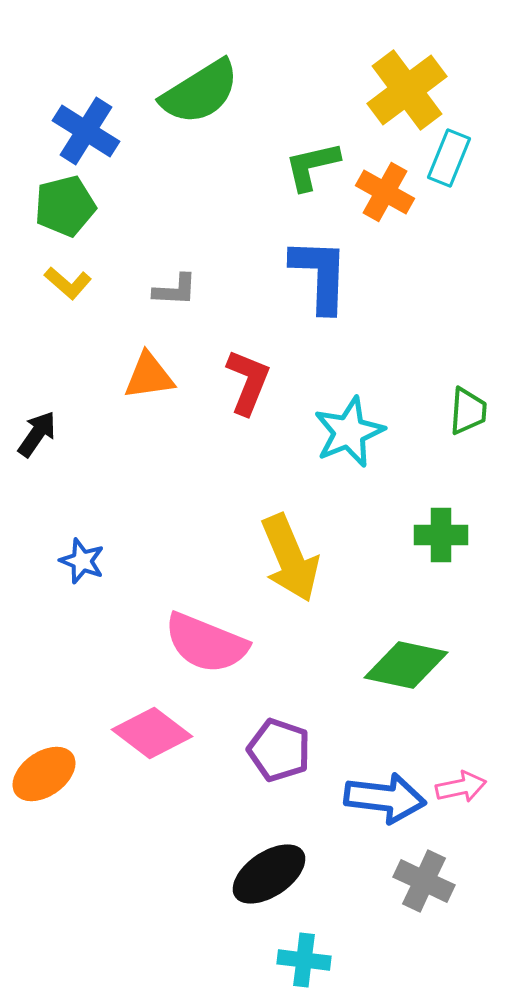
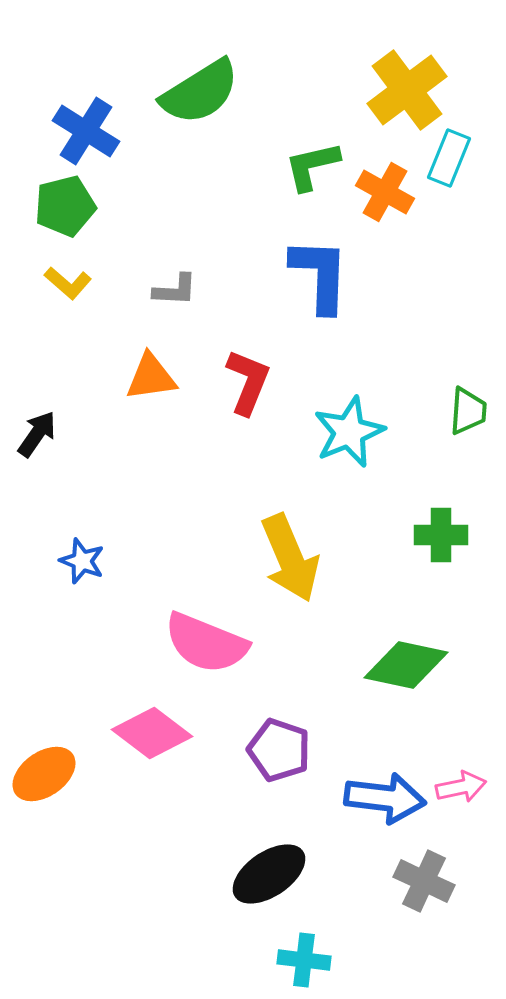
orange triangle: moved 2 px right, 1 px down
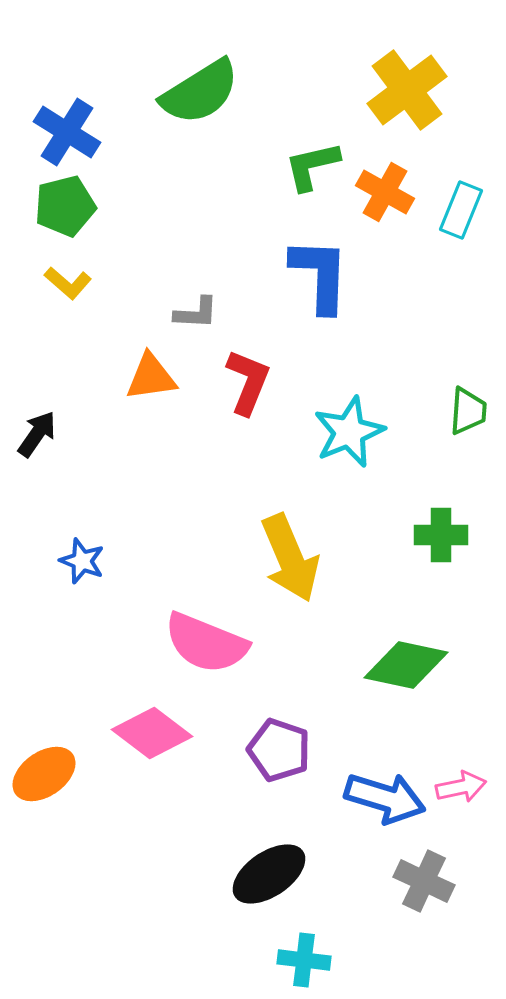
blue cross: moved 19 px left, 1 px down
cyan rectangle: moved 12 px right, 52 px down
gray L-shape: moved 21 px right, 23 px down
blue arrow: rotated 10 degrees clockwise
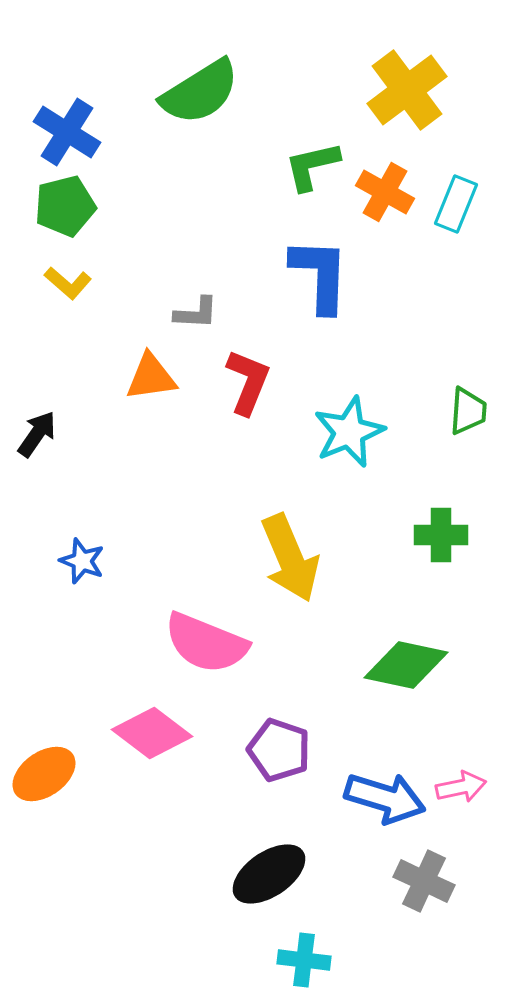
cyan rectangle: moved 5 px left, 6 px up
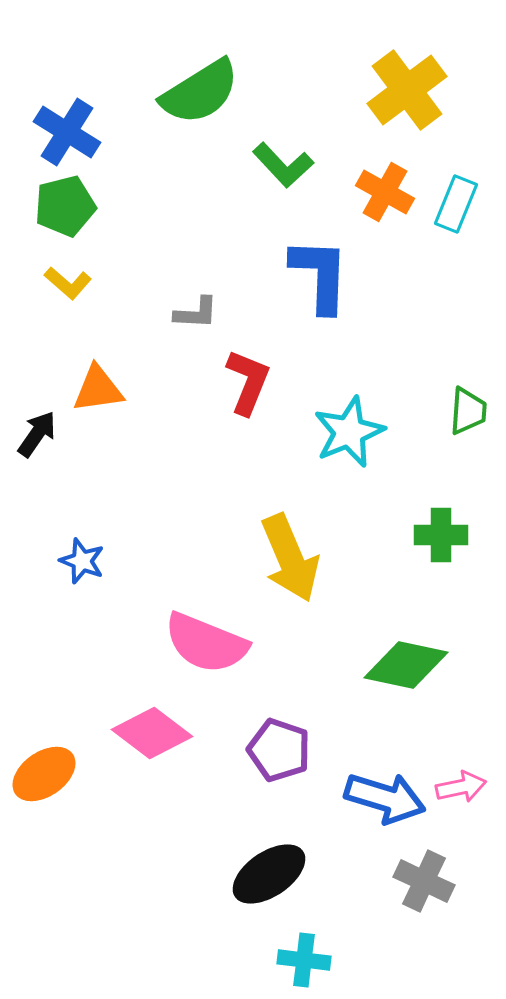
green L-shape: moved 29 px left, 1 px up; rotated 120 degrees counterclockwise
orange triangle: moved 53 px left, 12 px down
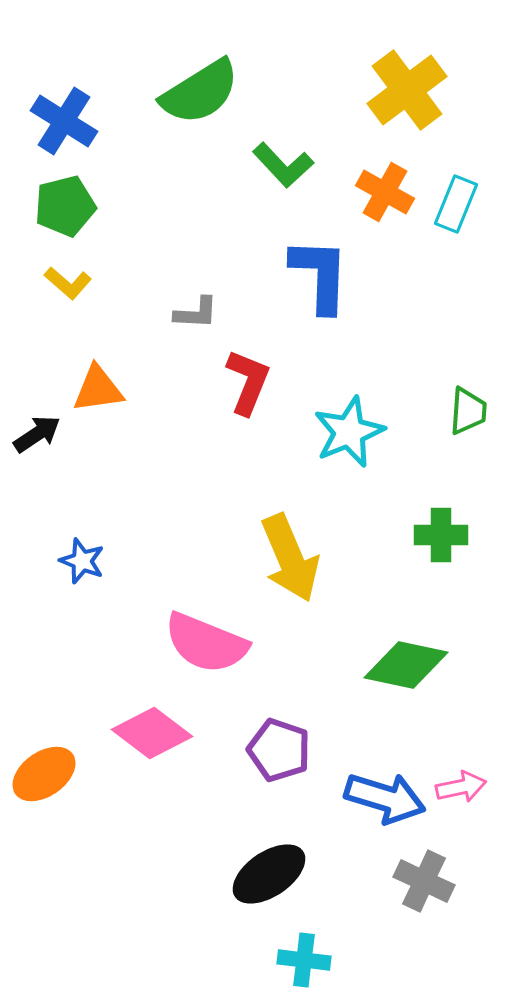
blue cross: moved 3 px left, 11 px up
black arrow: rotated 21 degrees clockwise
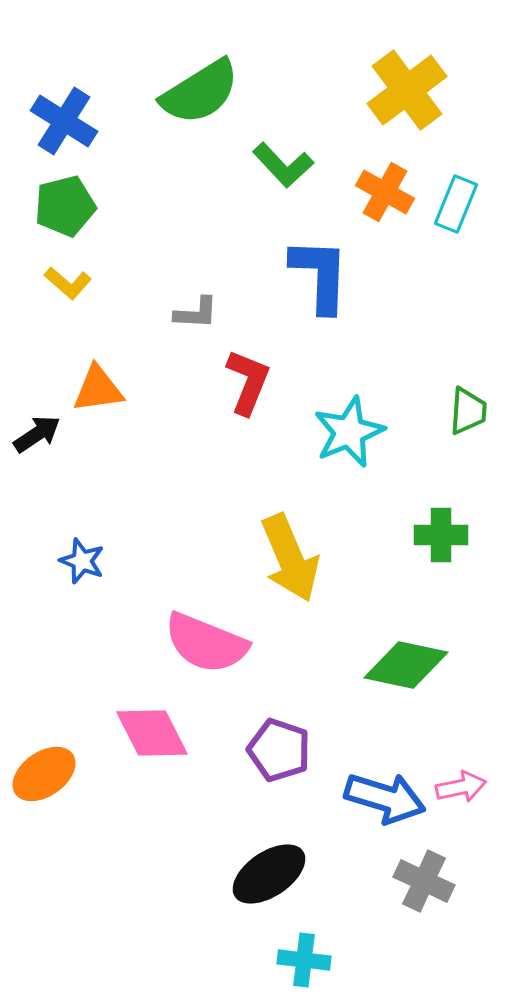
pink diamond: rotated 26 degrees clockwise
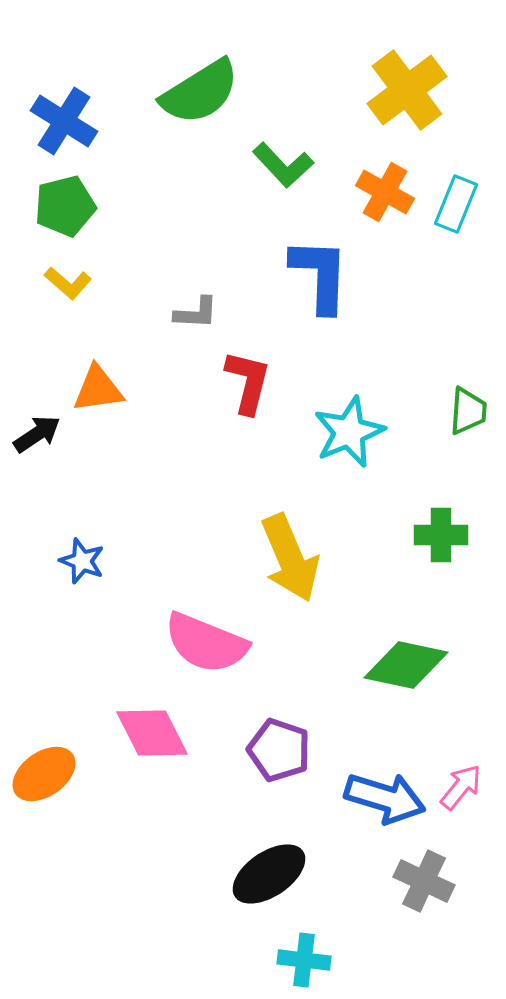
red L-shape: rotated 8 degrees counterclockwise
pink arrow: rotated 39 degrees counterclockwise
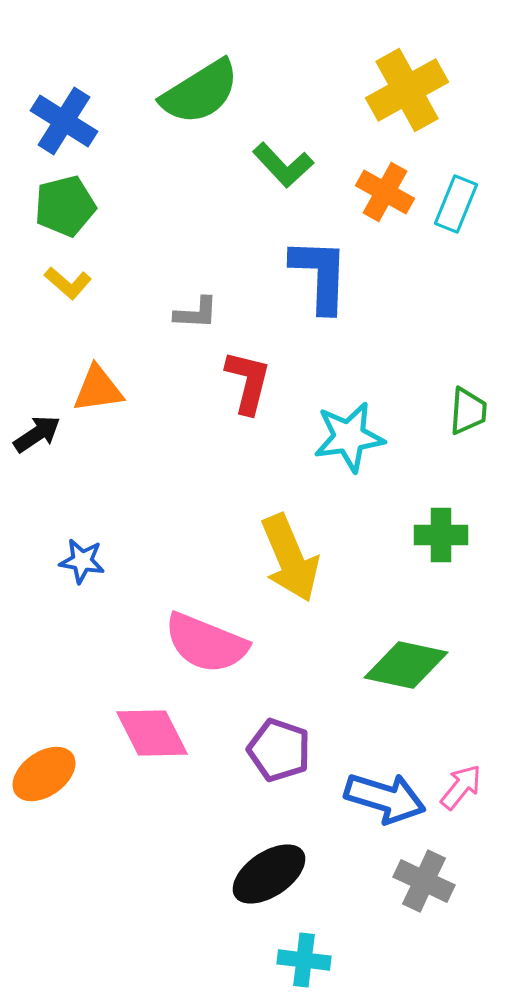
yellow cross: rotated 8 degrees clockwise
cyan star: moved 5 px down; rotated 14 degrees clockwise
blue star: rotated 12 degrees counterclockwise
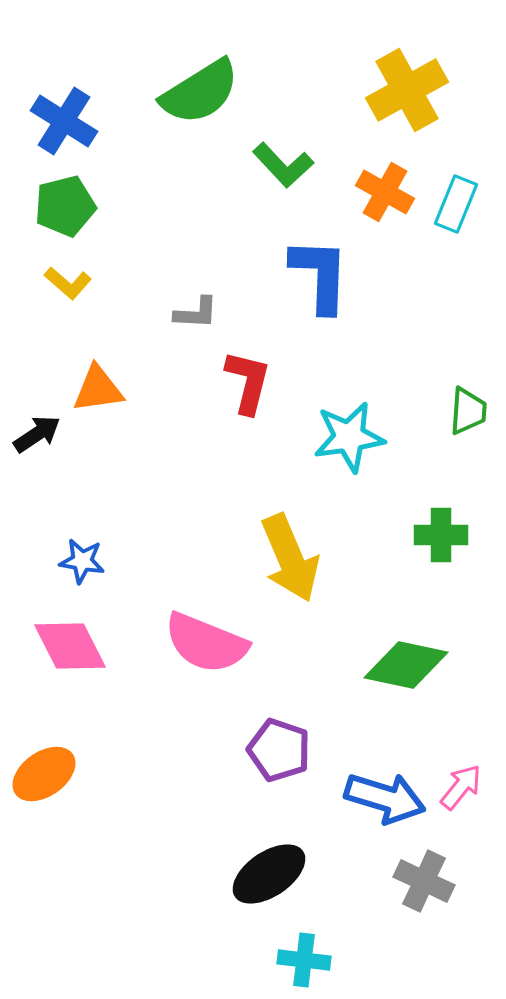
pink diamond: moved 82 px left, 87 px up
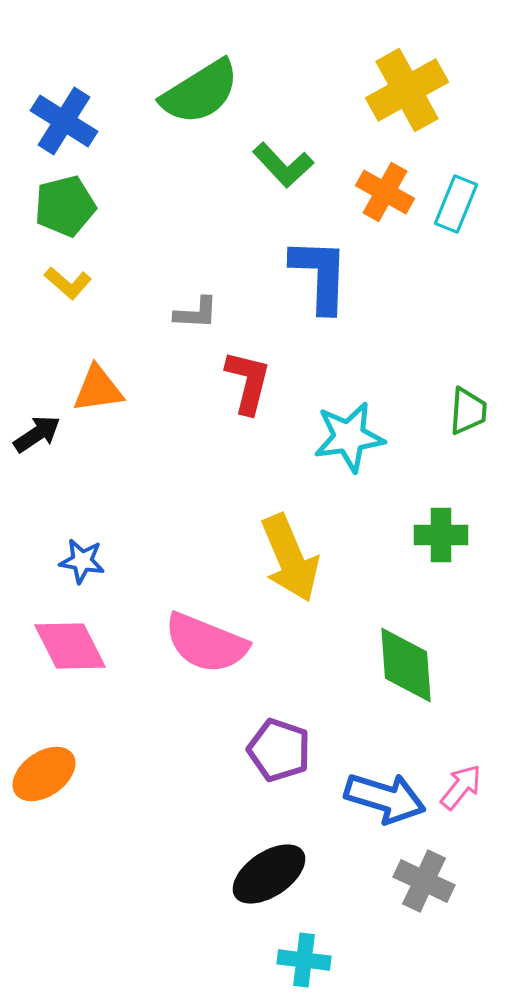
green diamond: rotated 74 degrees clockwise
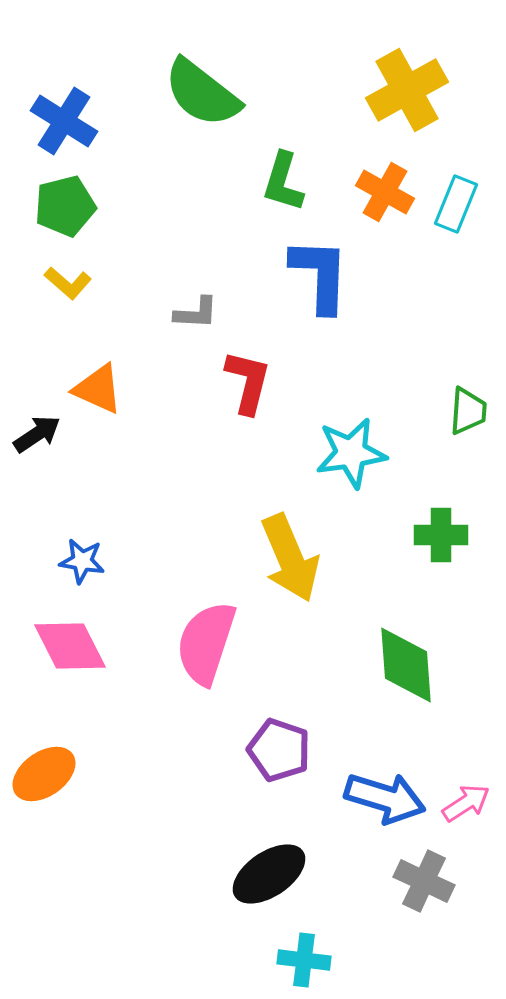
green semicircle: moved 2 px right, 1 px down; rotated 70 degrees clockwise
green L-shape: moved 17 px down; rotated 60 degrees clockwise
orange triangle: rotated 32 degrees clockwise
cyan star: moved 2 px right, 16 px down
pink semicircle: rotated 86 degrees clockwise
pink arrow: moved 5 px right, 16 px down; rotated 18 degrees clockwise
